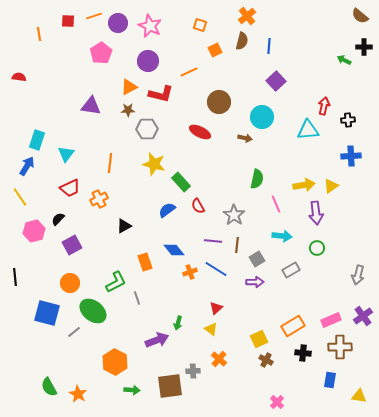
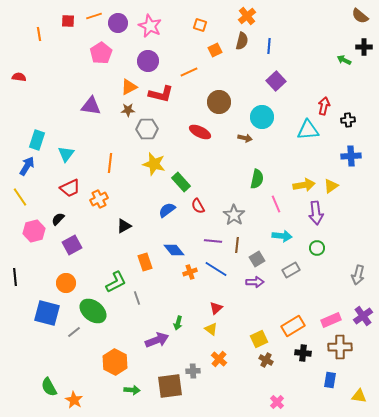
orange circle at (70, 283): moved 4 px left
orange star at (78, 394): moved 4 px left, 6 px down
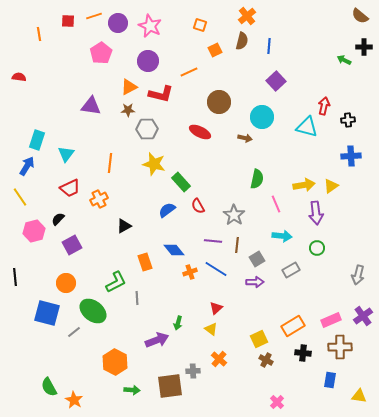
cyan triangle at (308, 130): moved 1 px left, 3 px up; rotated 20 degrees clockwise
gray line at (137, 298): rotated 16 degrees clockwise
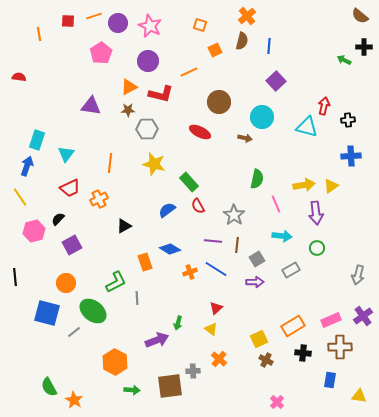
blue arrow at (27, 166): rotated 12 degrees counterclockwise
green rectangle at (181, 182): moved 8 px right
blue diamond at (174, 250): moved 4 px left, 1 px up; rotated 20 degrees counterclockwise
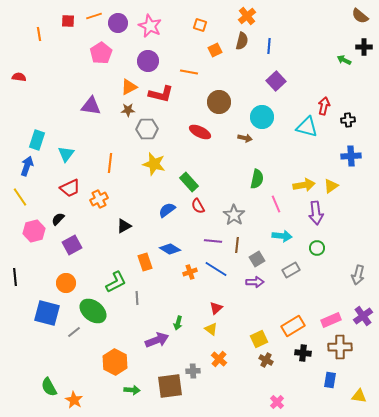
orange line at (189, 72): rotated 36 degrees clockwise
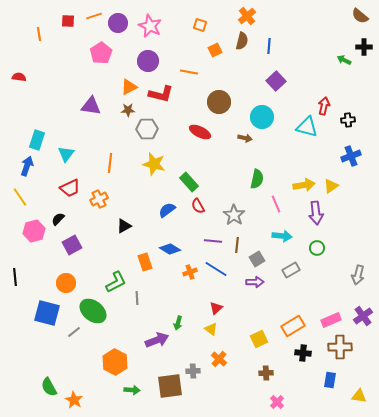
blue cross at (351, 156): rotated 18 degrees counterclockwise
brown cross at (266, 360): moved 13 px down; rotated 32 degrees counterclockwise
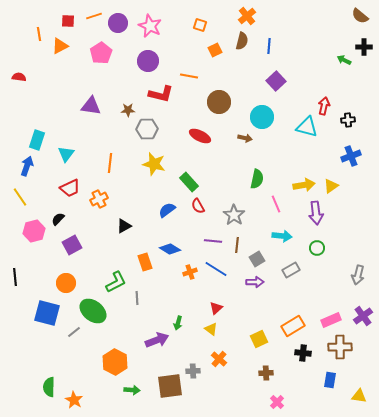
orange line at (189, 72): moved 4 px down
orange triangle at (129, 87): moved 69 px left, 41 px up
red ellipse at (200, 132): moved 4 px down
green semicircle at (49, 387): rotated 30 degrees clockwise
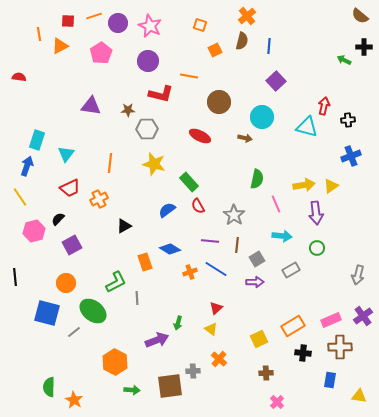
purple line at (213, 241): moved 3 px left
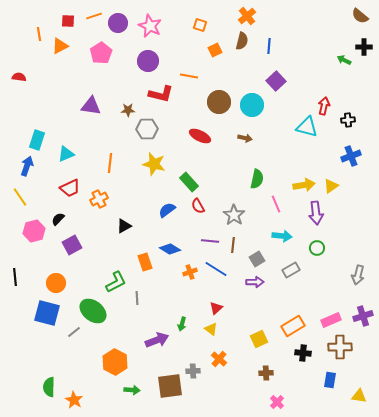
cyan circle at (262, 117): moved 10 px left, 12 px up
cyan triangle at (66, 154): rotated 30 degrees clockwise
brown line at (237, 245): moved 4 px left
orange circle at (66, 283): moved 10 px left
purple cross at (363, 316): rotated 18 degrees clockwise
green arrow at (178, 323): moved 4 px right, 1 px down
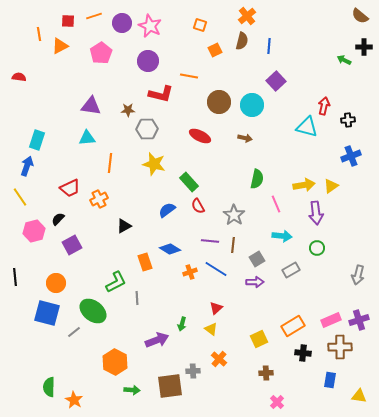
purple circle at (118, 23): moved 4 px right
cyan triangle at (66, 154): moved 21 px right, 16 px up; rotated 18 degrees clockwise
purple cross at (363, 316): moved 4 px left, 4 px down
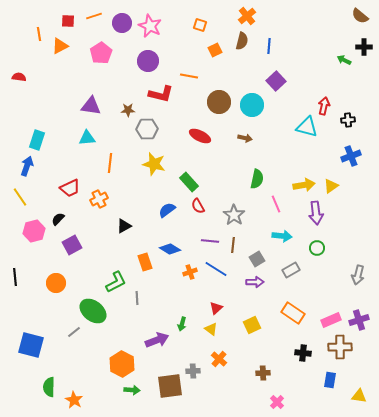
blue square at (47, 313): moved 16 px left, 32 px down
orange rectangle at (293, 326): moved 13 px up; rotated 65 degrees clockwise
yellow square at (259, 339): moved 7 px left, 14 px up
orange hexagon at (115, 362): moved 7 px right, 2 px down
brown cross at (266, 373): moved 3 px left
